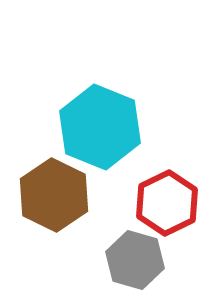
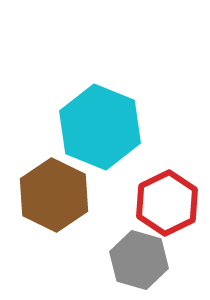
gray hexagon: moved 4 px right
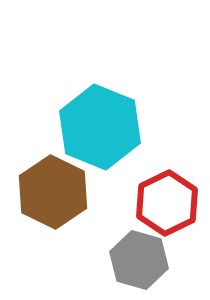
brown hexagon: moved 1 px left, 3 px up
